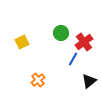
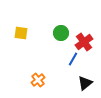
yellow square: moved 1 px left, 9 px up; rotated 32 degrees clockwise
black triangle: moved 4 px left, 2 px down
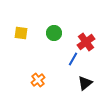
green circle: moved 7 px left
red cross: moved 2 px right
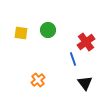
green circle: moved 6 px left, 3 px up
blue line: rotated 48 degrees counterclockwise
black triangle: rotated 28 degrees counterclockwise
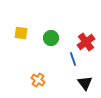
green circle: moved 3 px right, 8 px down
orange cross: rotated 16 degrees counterclockwise
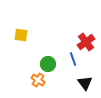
yellow square: moved 2 px down
green circle: moved 3 px left, 26 px down
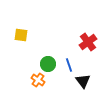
red cross: moved 2 px right
blue line: moved 4 px left, 6 px down
black triangle: moved 2 px left, 2 px up
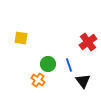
yellow square: moved 3 px down
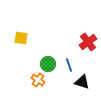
black triangle: moved 1 px left, 1 px down; rotated 35 degrees counterclockwise
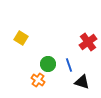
yellow square: rotated 24 degrees clockwise
